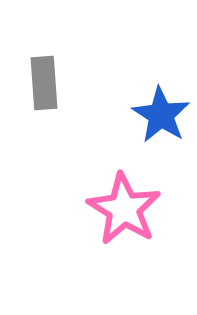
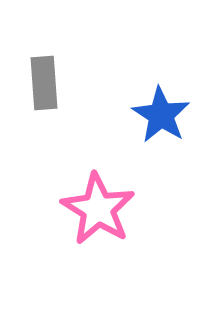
pink star: moved 26 px left
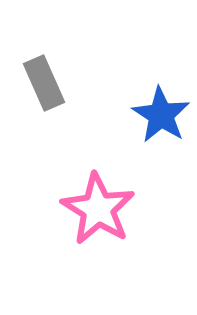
gray rectangle: rotated 20 degrees counterclockwise
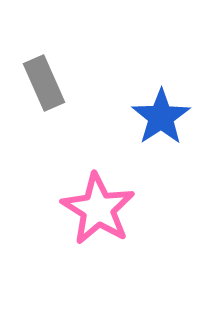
blue star: moved 2 px down; rotated 6 degrees clockwise
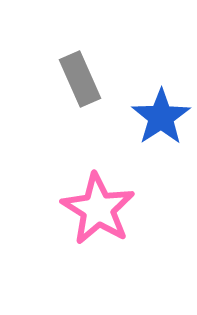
gray rectangle: moved 36 px right, 4 px up
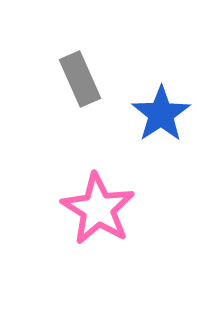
blue star: moved 3 px up
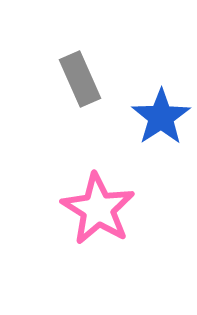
blue star: moved 3 px down
